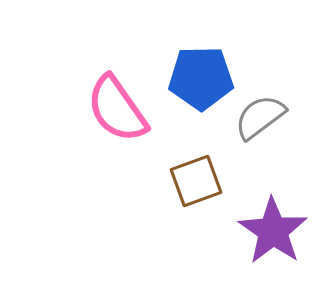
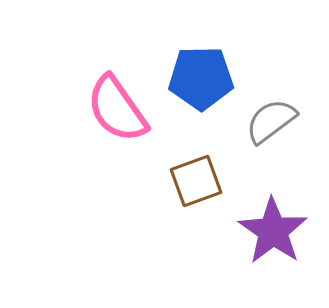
gray semicircle: moved 11 px right, 4 px down
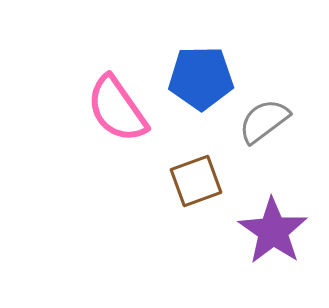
gray semicircle: moved 7 px left
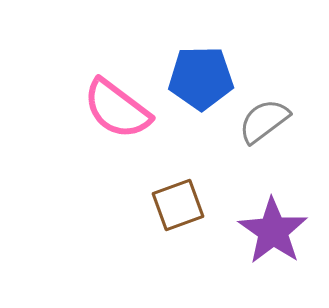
pink semicircle: rotated 18 degrees counterclockwise
brown square: moved 18 px left, 24 px down
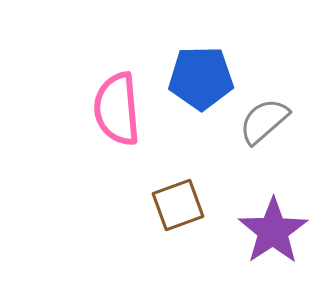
pink semicircle: rotated 48 degrees clockwise
gray semicircle: rotated 4 degrees counterclockwise
purple star: rotated 4 degrees clockwise
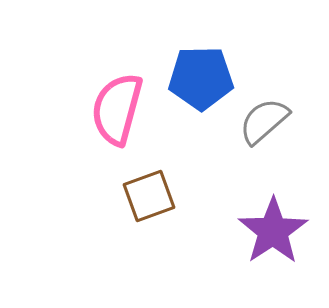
pink semicircle: rotated 20 degrees clockwise
brown square: moved 29 px left, 9 px up
